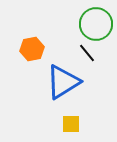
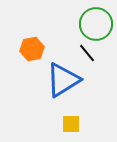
blue triangle: moved 2 px up
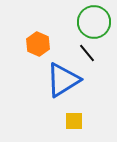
green circle: moved 2 px left, 2 px up
orange hexagon: moved 6 px right, 5 px up; rotated 25 degrees counterclockwise
yellow square: moved 3 px right, 3 px up
